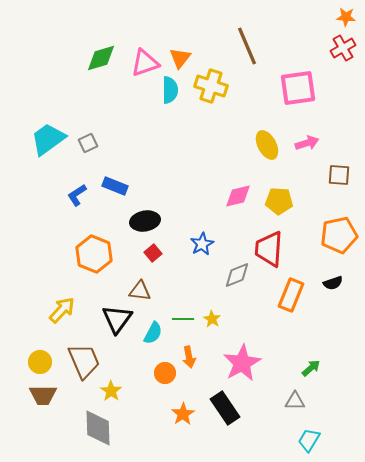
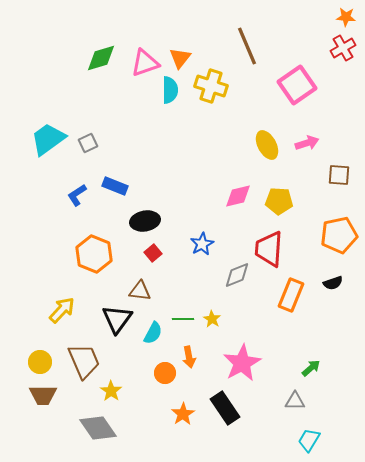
pink square at (298, 88): moved 1 px left, 3 px up; rotated 27 degrees counterclockwise
gray diamond at (98, 428): rotated 33 degrees counterclockwise
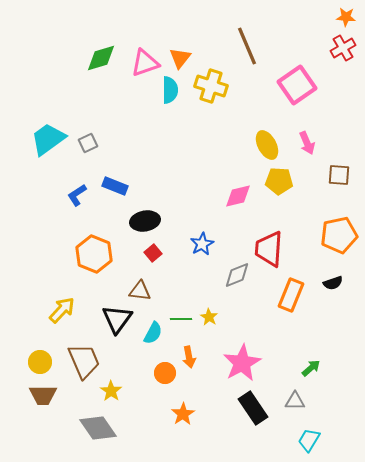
pink arrow at (307, 143): rotated 85 degrees clockwise
yellow pentagon at (279, 201): moved 20 px up
green line at (183, 319): moved 2 px left
yellow star at (212, 319): moved 3 px left, 2 px up
black rectangle at (225, 408): moved 28 px right
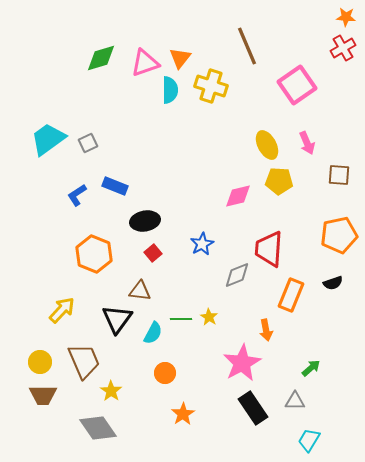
orange arrow at (189, 357): moved 77 px right, 27 px up
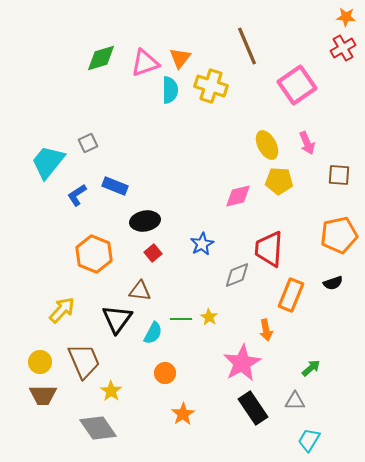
cyan trapezoid at (48, 139): moved 23 px down; rotated 15 degrees counterclockwise
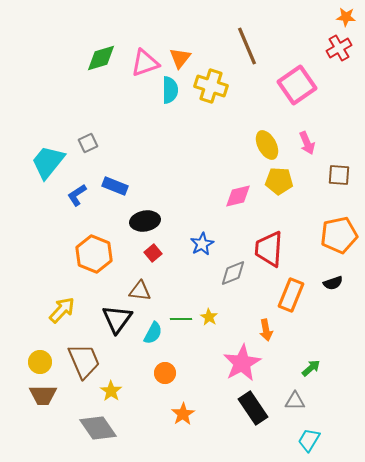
red cross at (343, 48): moved 4 px left
gray diamond at (237, 275): moved 4 px left, 2 px up
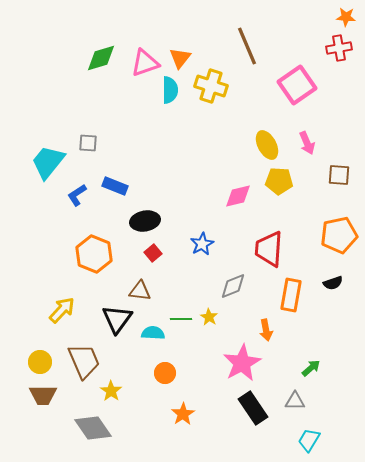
red cross at (339, 48): rotated 20 degrees clockwise
gray square at (88, 143): rotated 30 degrees clockwise
gray diamond at (233, 273): moved 13 px down
orange rectangle at (291, 295): rotated 12 degrees counterclockwise
cyan semicircle at (153, 333): rotated 115 degrees counterclockwise
gray diamond at (98, 428): moved 5 px left
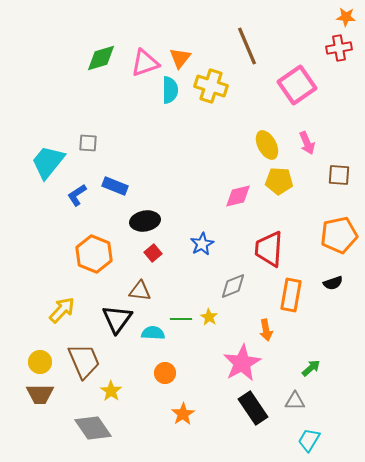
brown trapezoid at (43, 395): moved 3 px left, 1 px up
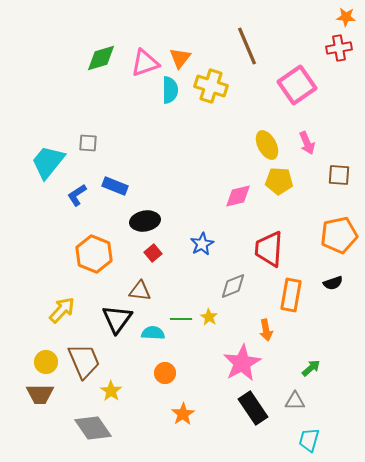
yellow circle at (40, 362): moved 6 px right
cyan trapezoid at (309, 440): rotated 15 degrees counterclockwise
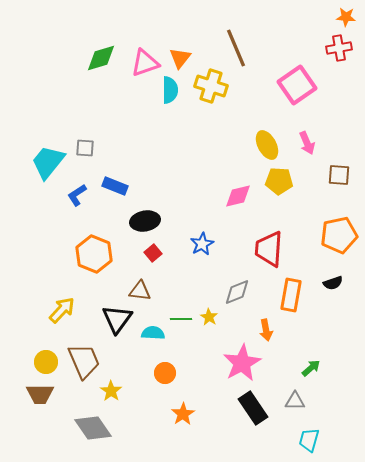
brown line at (247, 46): moved 11 px left, 2 px down
gray square at (88, 143): moved 3 px left, 5 px down
gray diamond at (233, 286): moved 4 px right, 6 px down
